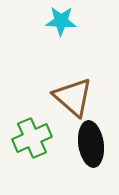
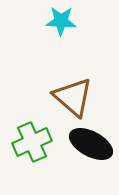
green cross: moved 4 px down
black ellipse: rotated 54 degrees counterclockwise
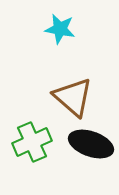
cyan star: moved 1 px left, 8 px down; rotated 8 degrees clockwise
black ellipse: rotated 9 degrees counterclockwise
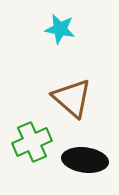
brown triangle: moved 1 px left, 1 px down
black ellipse: moved 6 px left, 16 px down; rotated 12 degrees counterclockwise
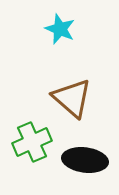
cyan star: rotated 12 degrees clockwise
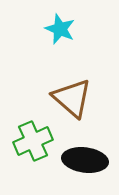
green cross: moved 1 px right, 1 px up
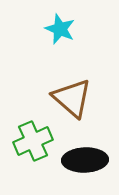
black ellipse: rotated 9 degrees counterclockwise
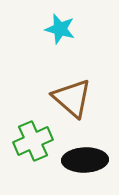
cyan star: rotated 8 degrees counterclockwise
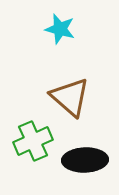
brown triangle: moved 2 px left, 1 px up
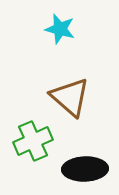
black ellipse: moved 9 px down
